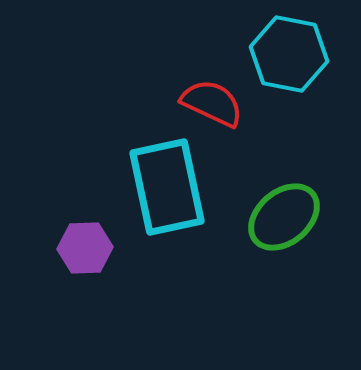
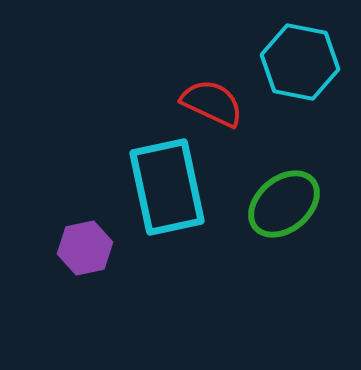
cyan hexagon: moved 11 px right, 8 px down
green ellipse: moved 13 px up
purple hexagon: rotated 10 degrees counterclockwise
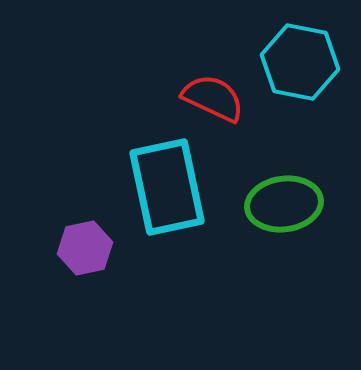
red semicircle: moved 1 px right, 5 px up
green ellipse: rotated 32 degrees clockwise
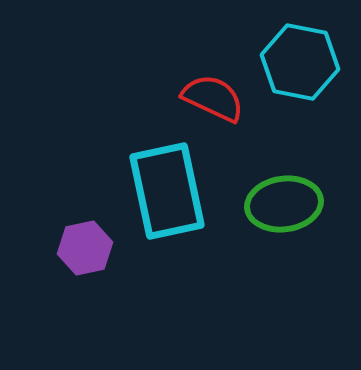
cyan rectangle: moved 4 px down
